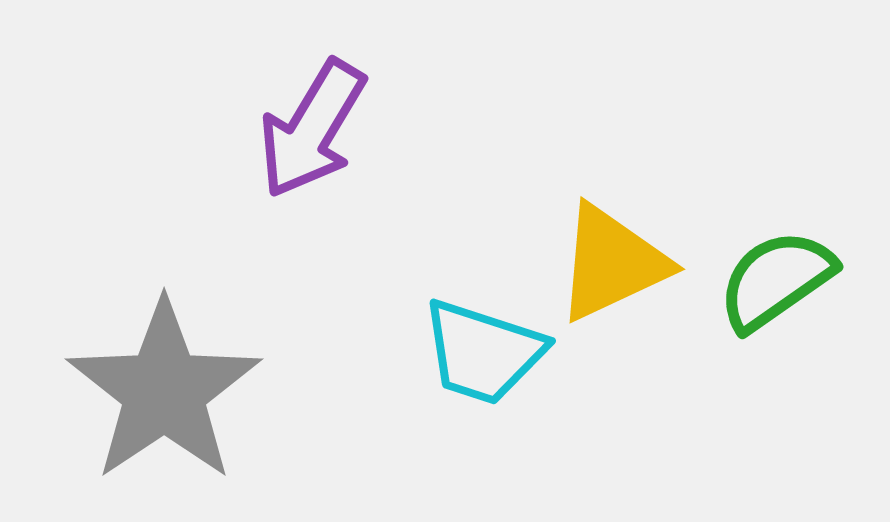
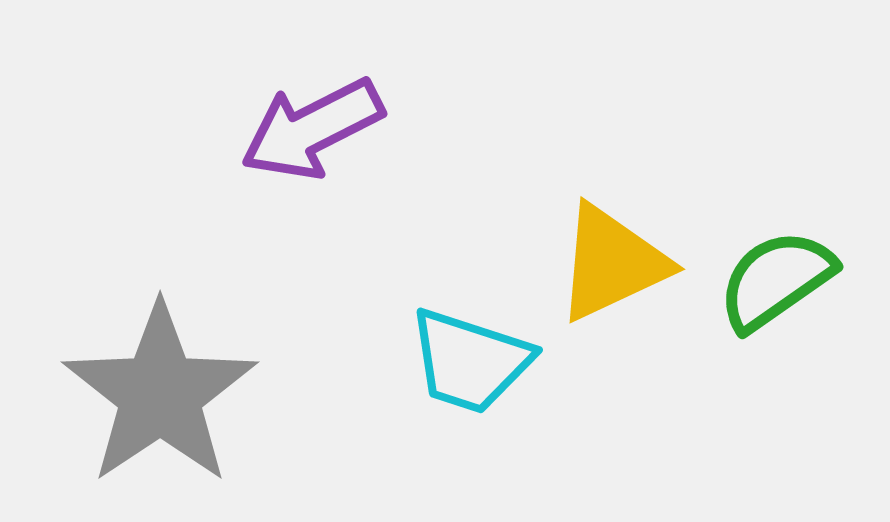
purple arrow: rotated 32 degrees clockwise
cyan trapezoid: moved 13 px left, 9 px down
gray star: moved 4 px left, 3 px down
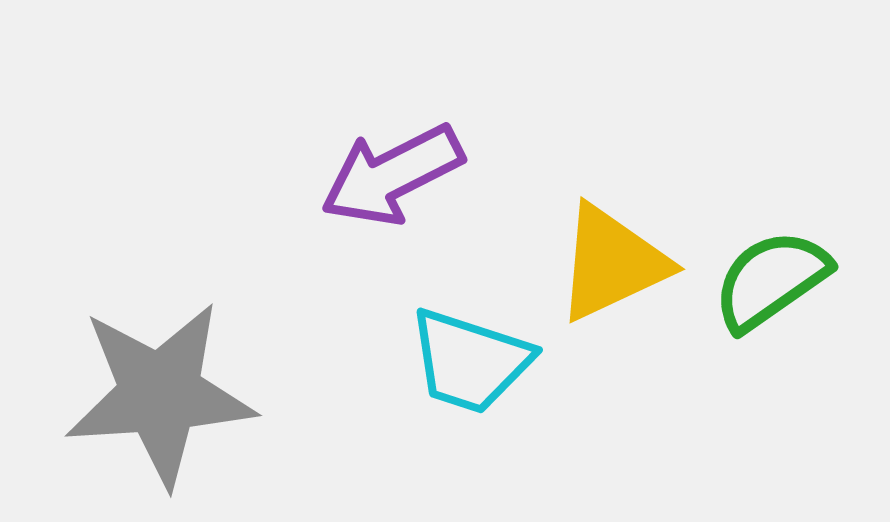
purple arrow: moved 80 px right, 46 px down
green semicircle: moved 5 px left
gray star: rotated 30 degrees clockwise
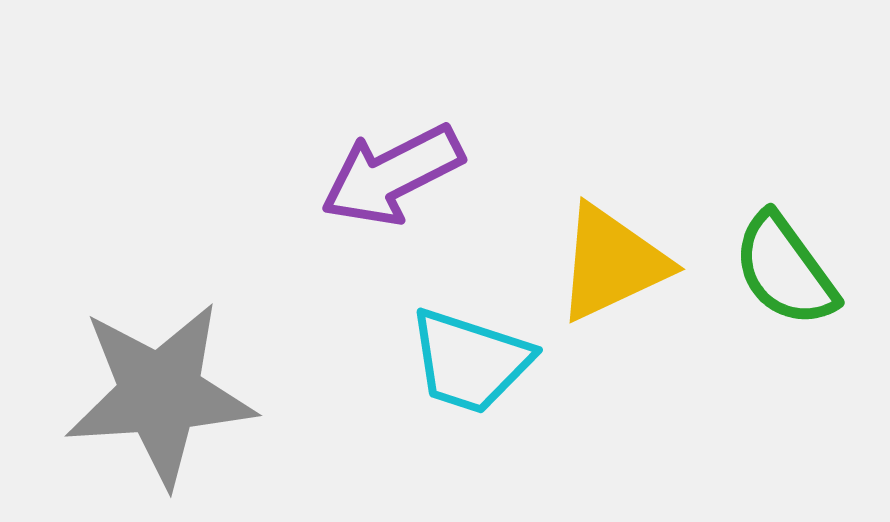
green semicircle: moved 14 px right, 10 px up; rotated 91 degrees counterclockwise
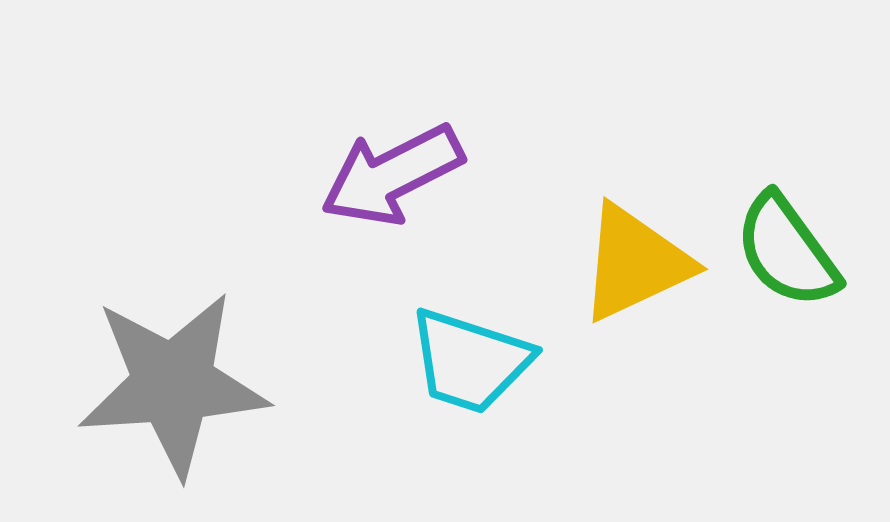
yellow triangle: moved 23 px right
green semicircle: moved 2 px right, 19 px up
gray star: moved 13 px right, 10 px up
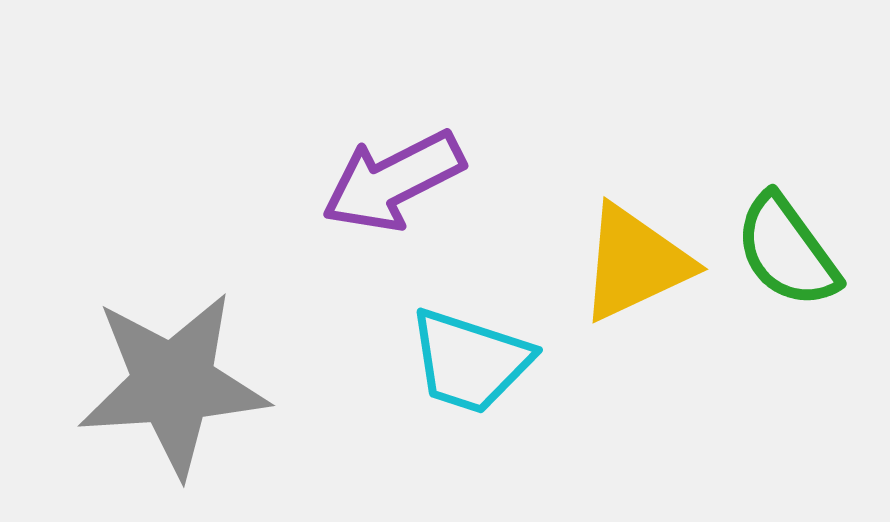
purple arrow: moved 1 px right, 6 px down
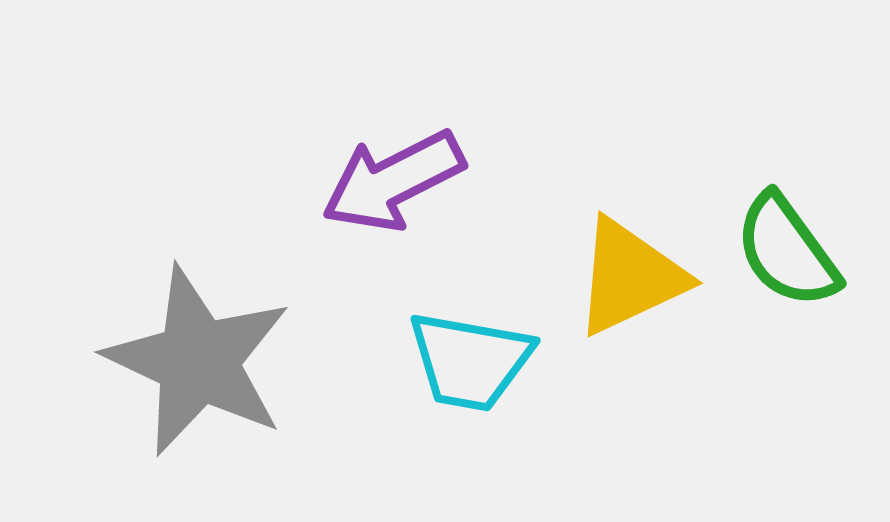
yellow triangle: moved 5 px left, 14 px down
cyan trapezoid: rotated 8 degrees counterclockwise
gray star: moved 25 px right, 23 px up; rotated 29 degrees clockwise
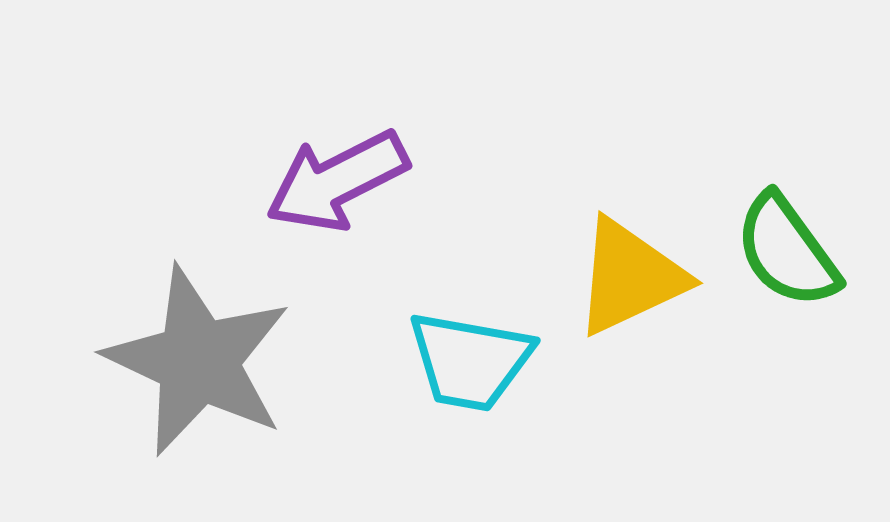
purple arrow: moved 56 px left
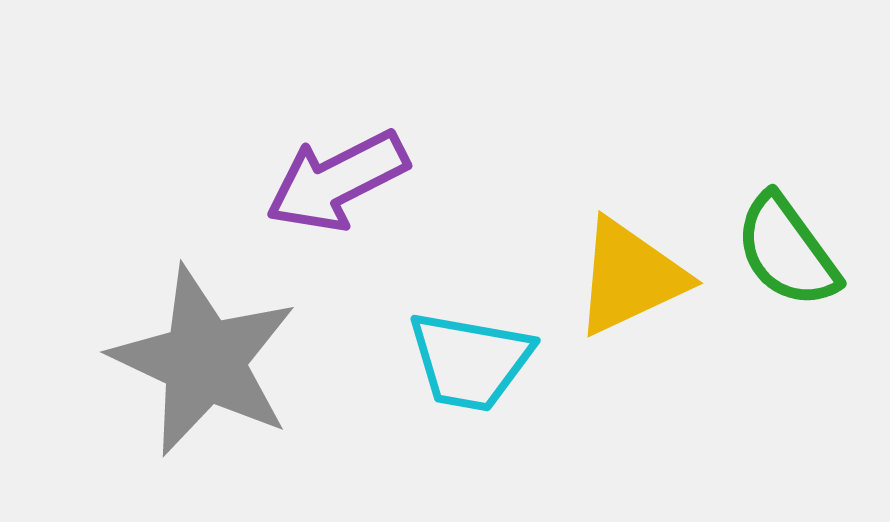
gray star: moved 6 px right
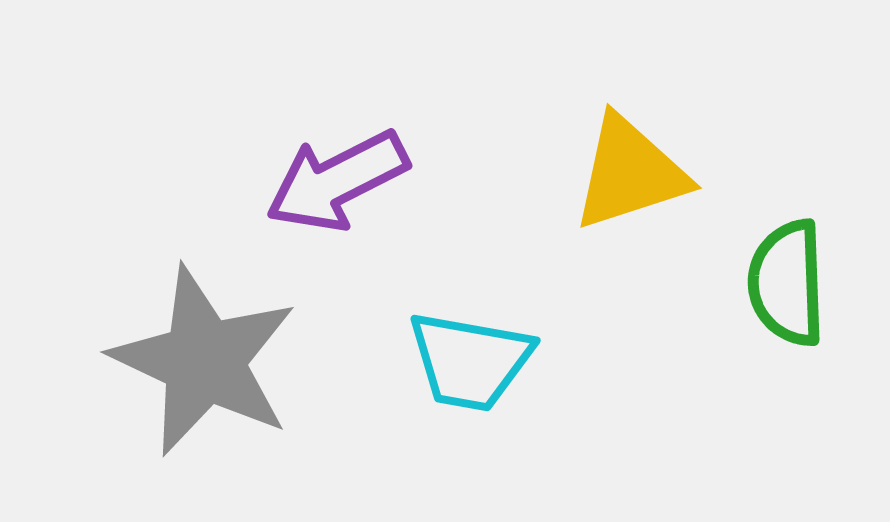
green semicircle: moved 32 px down; rotated 34 degrees clockwise
yellow triangle: moved 104 px up; rotated 7 degrees clockwise
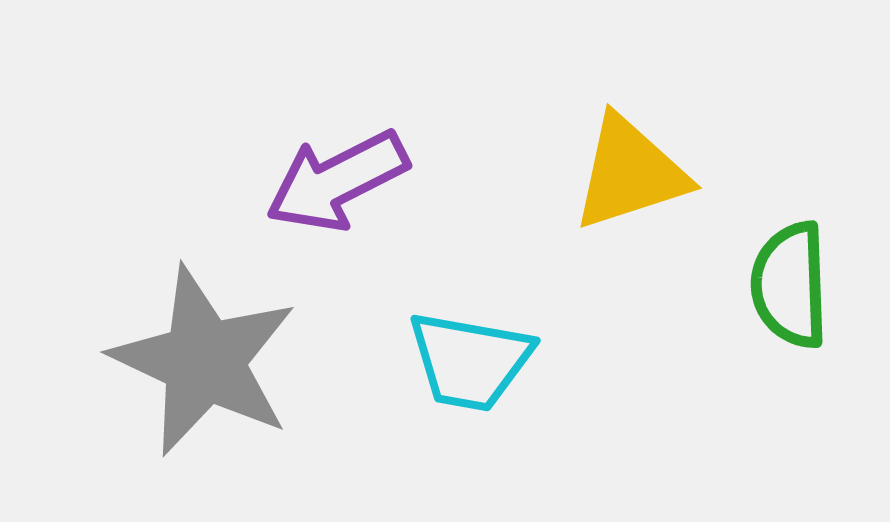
green semicircle: moved 3 px right, 2 px down
